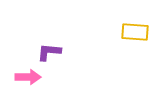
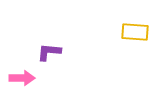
pink arrow: moved 6 px left, 1 px down
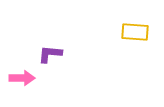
purple L-shape: moved 1 px right, 2 px down
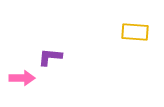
purple L-shape: moved 3 px down
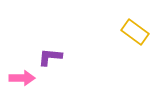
yellow rectangle: rotated 32 degrees clockwise
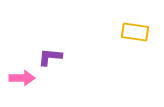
yellow rectangle: rotated 28 degrees counterclockwise
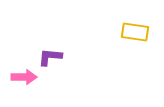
pink arrow: moved 2 px right, 1 px up
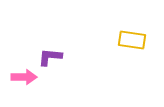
yellow rectangle: moved 3 px left, 8 px down
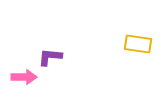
yellow rectangle: moved 6 px right, 4 px down
